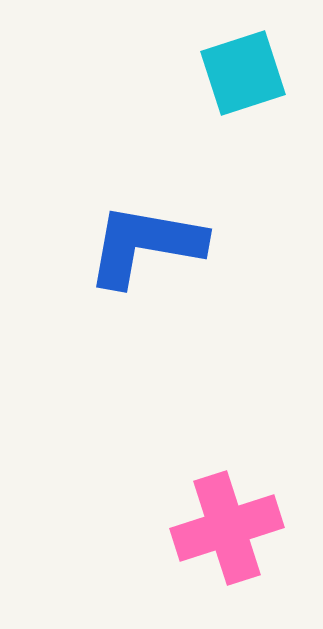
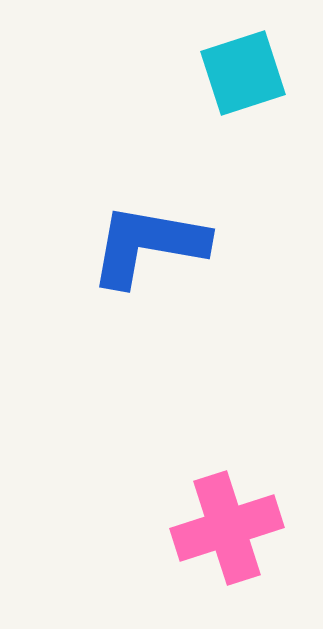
blue L-shape: moved 3 px right
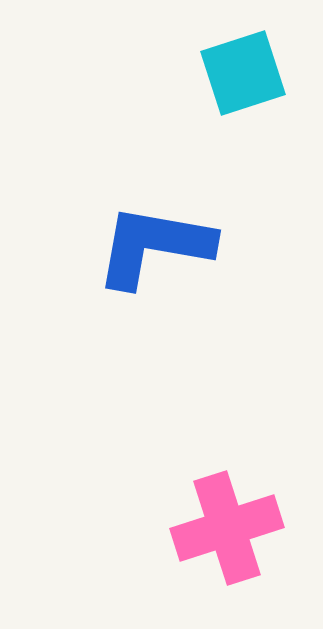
blue L-shape: moved 6 px right, 1 px down
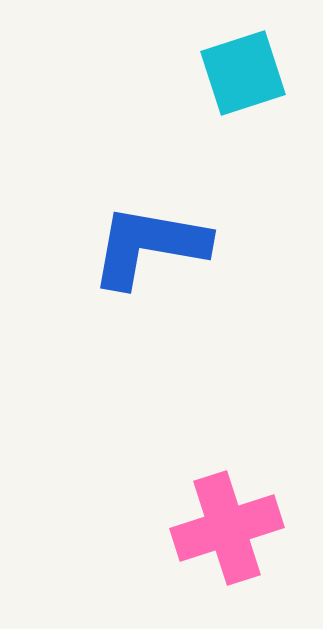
blue L-shape: moved 5 px left
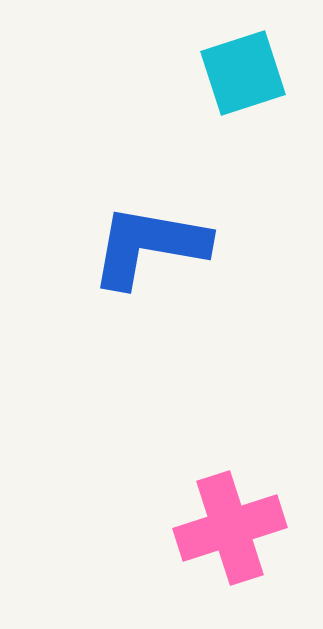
pink cross: moved 3 px right
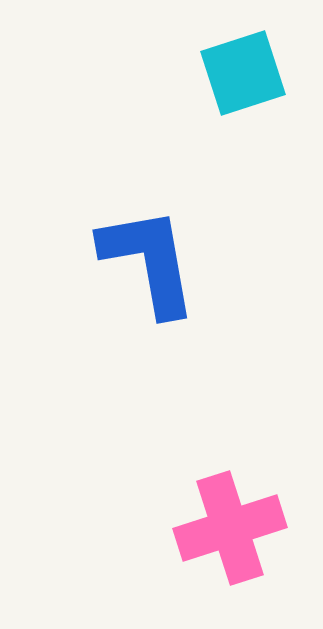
blue L-shape: moved 15 px down; rotated 70 degrees clockwise
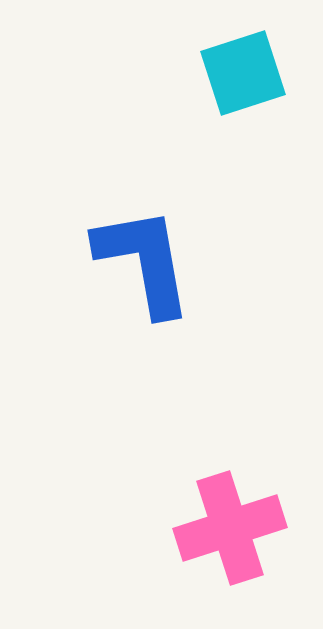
blue L-shape: moved 5 px left
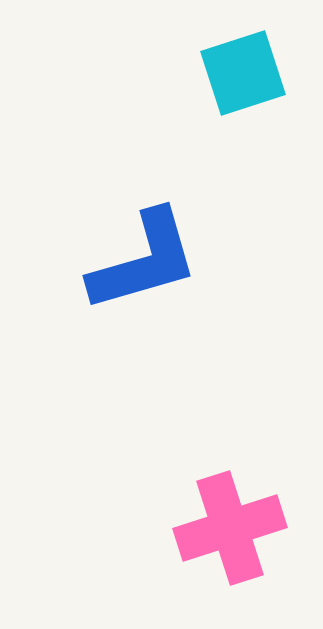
blue L-shape: rotated 84 degrees clockwise
